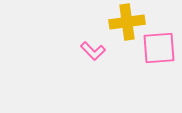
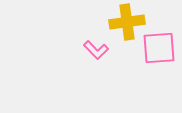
pink L-shape: moved 3 px right, 1 px up
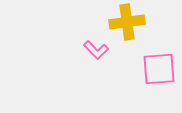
pink square: moved 21 px down
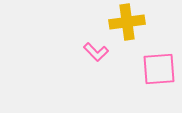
pink L-shape: moved 2 px down
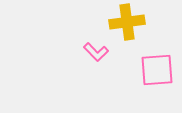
pink square: moved 2 px left, 1 px down
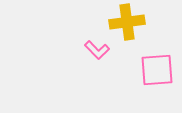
pink L-shape: moved 1 px right, 2 px up
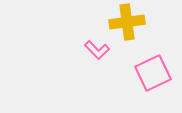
pink square: moved 4 px left, 3 px down; rotated 21 degrees counterclockwise
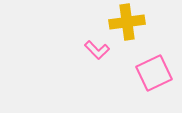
pink square: moved 1 px right
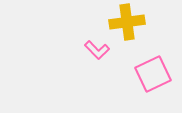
pink square: moved 1 px left, 1 px down
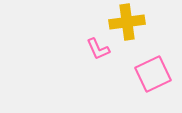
pink L-shape: moved 1 px right, 1 px up; rotated 20 degrees clockwise
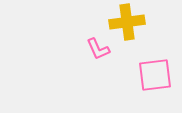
pink square: moved 2 px right, 1 px down; rotated 18 degrees clockwise
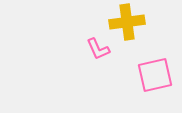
pink square: rotated 6 degrees counterclockwise
